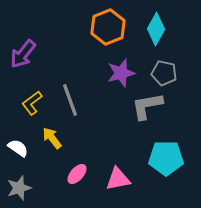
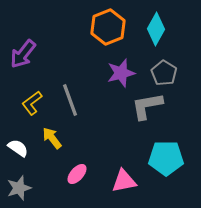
gray pentagon: rotated 20 degrees clockwise
pink triangle: moved 6 px right, 2 px down
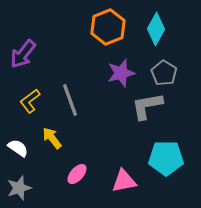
yellow L-shape: moved 2 px left, 2 px up
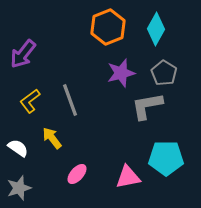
pink triangle: moved 4 px right, 4 px up
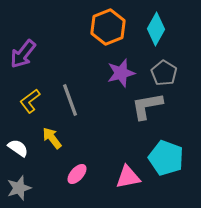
cyan pentagon: rotated 20 degrees clockwise
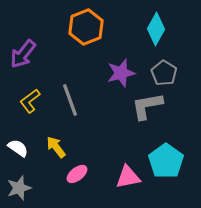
orange hexagon: moved 22 px left
yellow arrow: moved 4 px right, 9 px down
cyan pentagon: moved 3 px down; rotated 16 degrees clockwise
pink ellipse: rotated 10 degrees clockwise
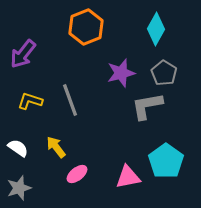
yellow L-shape: rotated 55 degrees clockwise
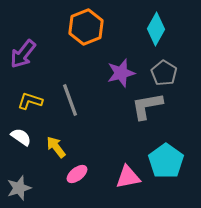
white semicircle: moved 3 px right, 11 px up
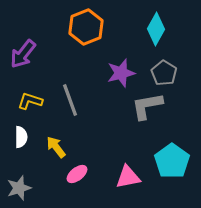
white semicircle: rotated 55 degrees clockwise
cyan pentagon: moved 6 px right
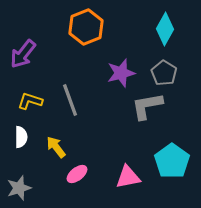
cyan diamond: moved 9 px right
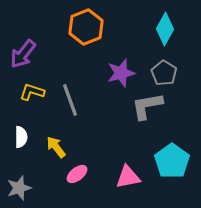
yellow L-shape: moved 2 px right, 9 px up
